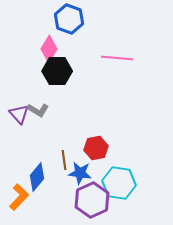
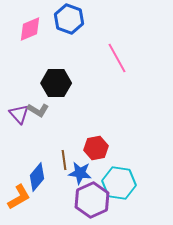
pink diamond: moved 19 px left, 20 px up; rotated 36 degrees clockwise
pink line: rotated 56 degrees clockwise
black hexagon: moved 1 px left, 12 px down
orange L-shape: rotated 16 degrees clockwise
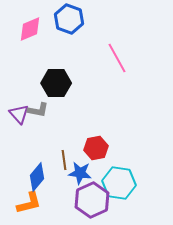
gray L-shape: rotated 20 degrees counterclockwise
orange L-shape: moved 10 px right, 6 px down; rotated 16 degrees clockwise
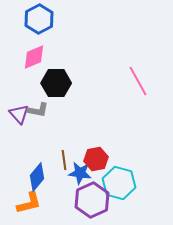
blue hexagon: moved 30 px left; rotated 12 degrees clockwise
pink diamond: moved 4 px right, 28 px down
pink line: moved 21 px right, 23 px down
red hexagon: moved 11 px down
cyan hexagon: rotated 8 degrees clockwise
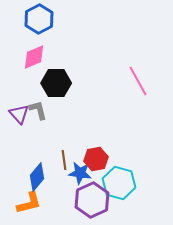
gray L-shape: rotated 115 degrees counterclockwise
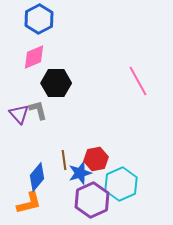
blue star: rotated 25 degrees counterclockwise
cyan hexagon: moved 2 px right, 1 px down; rotated 20 degrees clockwise
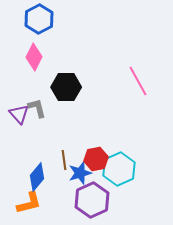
pink diamond: rotated 40 degrees counterclockwise
black hexagon: moved 10 px right, 4 px down
gray L-shape: moved 1 px left, 2 px up
cyan hexagon: moved 2 px left, 15 px up
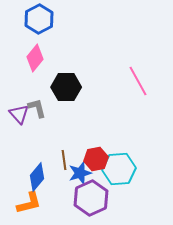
pink diamond: moved 1 px right, 1 px down; rotated 12 degrees clockwise
cyan hexagon: rotated 20 degrees clockwise
purple hexagon: moved 1 px left, 2 px up
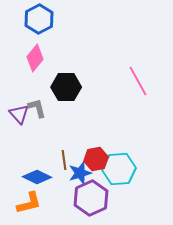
blue diamond: rotated 76 degrees clockwise
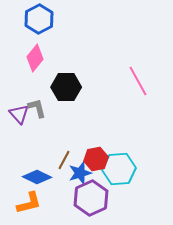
brown line: rotated 36 degrees clockwise
